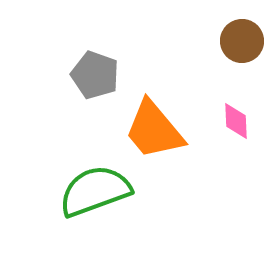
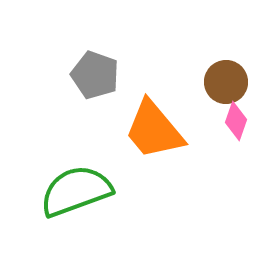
brown circle: moved 16 px left, 41 px down
pink diamond: rotated 21 degrees clockwise
green semicircle: moved 19 px left
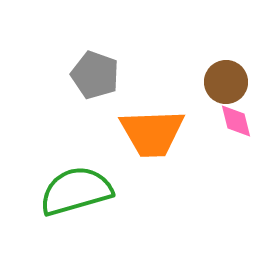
pink diamond: rotated 33 degrees counterclockwise
orange trapezoid: moved 2 px left, 3 px down; rotated 52 degrees counterclockwise
green semicircle: rotated 4 degrees clockwise
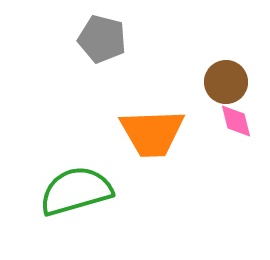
gray pentagon: moved 7 px right, 36 px up; rotated 6 degrees counterclockwise
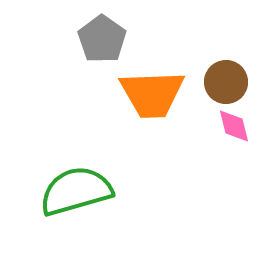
gray pentagon: rotated 21 degrees clockwise
pink diamond: moved 2 px left, 5 px down
orange trapezoid: moved 39 px up
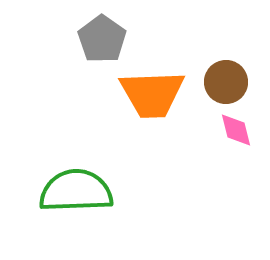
pink diamond: moved 2 px right, 4 px down
green semicircle: rotated 14 degrees clockwise
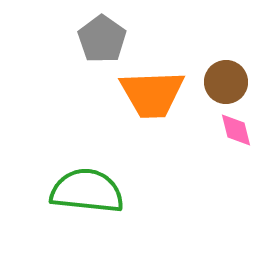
green semicircle: moved 11 px right; rotated 8 degrees clockwise
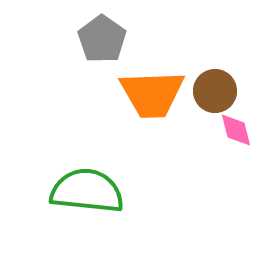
brown circle: moved 11 px left, 9 px down
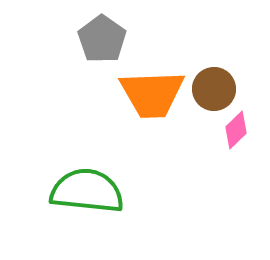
brown circle: moved 1 px left, 2 px up
pink diamond: rotated 60 degrees clockwise
